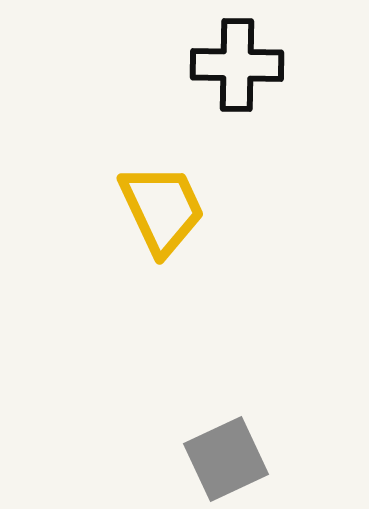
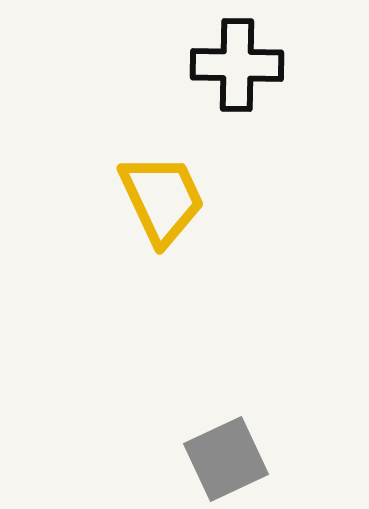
yellow trapezoid: moved 10 px up
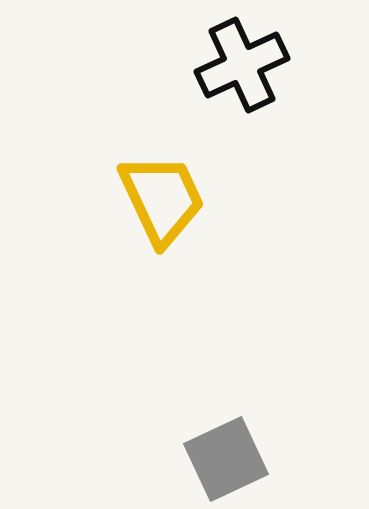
black cross: moved 5 px right; rotated 26 degrees counterclockwise
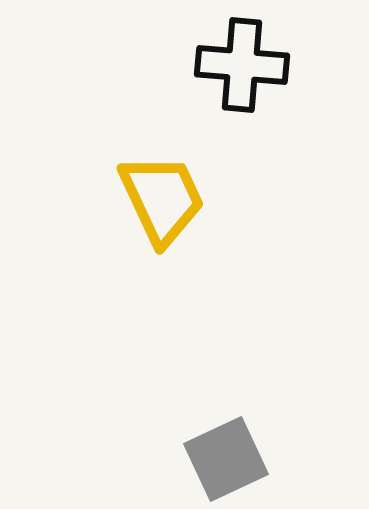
black cross: rotated 30 degrees clockwise
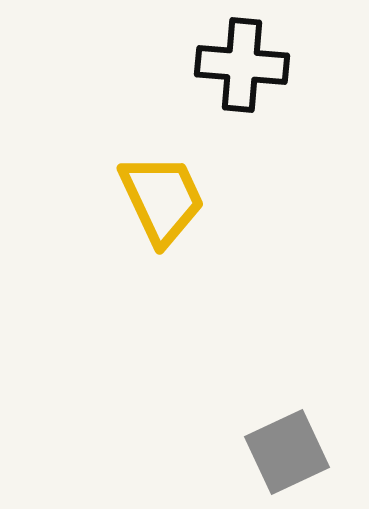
gray square: moved 61 px right, 7 px up
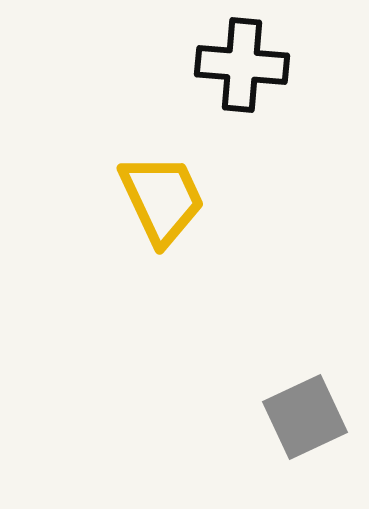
gray square: moved 18 px right, 35 px up
